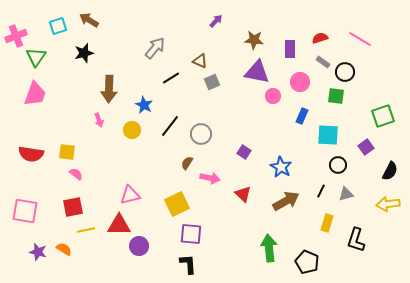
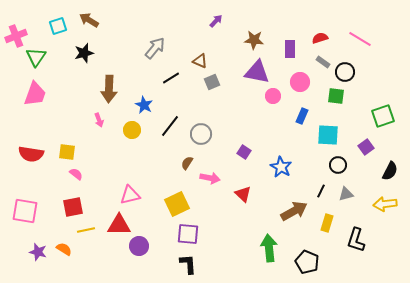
brown arrow at (286, 201): moved 8 px right, 10 px down
yellow arrow at (388, 204): moved 3 px left
purple square at (191, 234): moved 3 px left
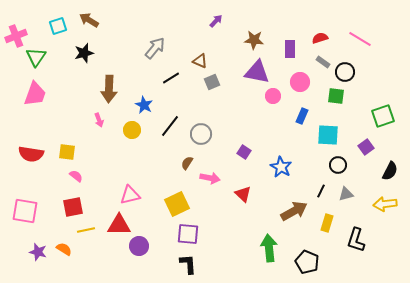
pink semicircle at (76, 174): moved 2 px down
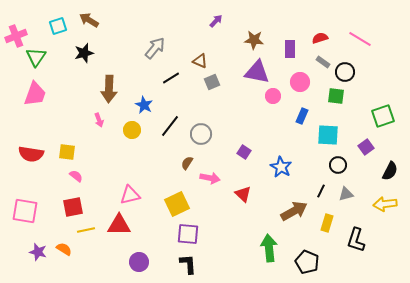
purple circle at (139, 246): moved 16 px down
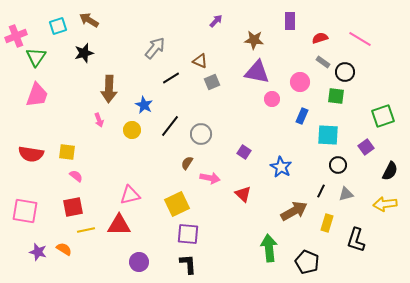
purple rectangle at (290, 49): moved 28 px up
pink trapezoid at (35, 94): moved 2 px right, 1 px down
pink circle at (273, 96): moved 1 px left, 3 px down
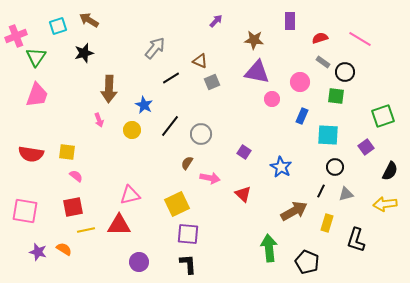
black circle at (338, 165): moved 3 px left, 2 px down
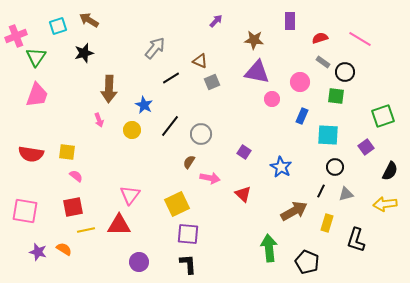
brown semicircle at (187, 163): moved 2 px right, 1 px up
pink triangle at (130, 195): rotated 40 degrees counterclockwise
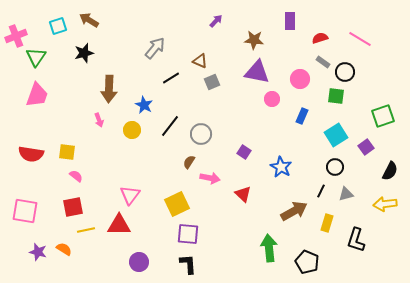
pink circle at (300, 82): moved 3 px up
cyan square at (328, 135): moved 8 px right; rotated 35 degrees counterclockwise
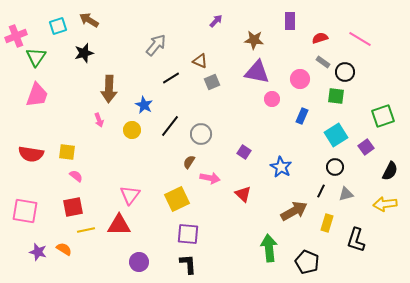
gray arrow at (155, 48): moved 1 px right, 3 px up
yellow square at (177, 204): moved 5 px up
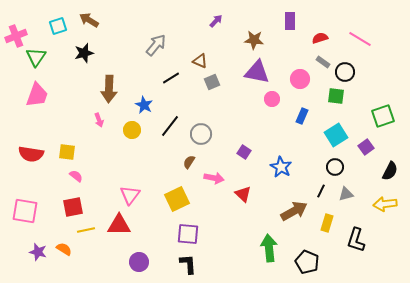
pink arrow at (210, 178): moved 4 px right
